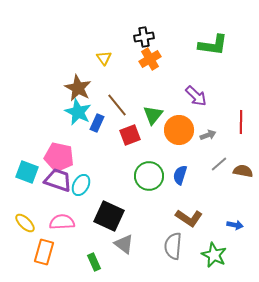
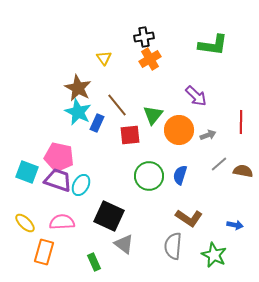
red square: rotated 15 degrees clockwise
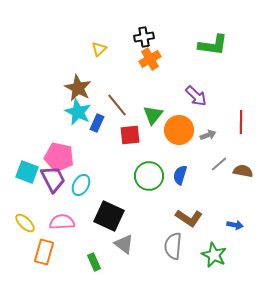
yellow triangle: moved 5 px left, 9 px up; rotated 21 degrees clockwise
purple trapezoid: moved 5 px left, 1 px up; rotated 44 degrees clockwise
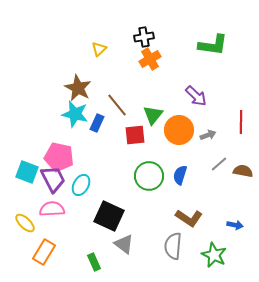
cyan star: moved 3 px left, 2 px down; rotated 12 degrees counterclockwise
red square: moved 5 px right
pink semicircle: moved 10 px left, 13 px up
orange rectangle: rotated 15 degrees clockwise
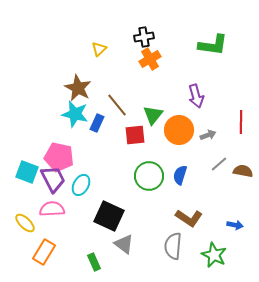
purple arrow: rotated 30 degrees clockwise
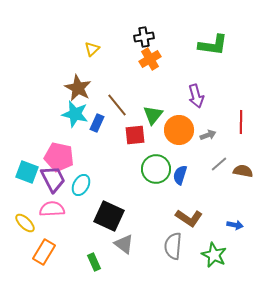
yellow triangle: moved 7 px left
green circle: moved 7 px right, 7 px up
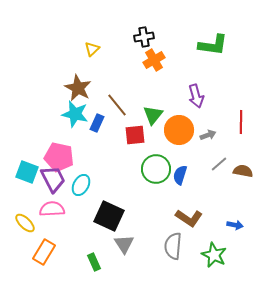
orange cross: moved 4 px right, 1 px down
gray triangle: rotated 20 degrees clockwise
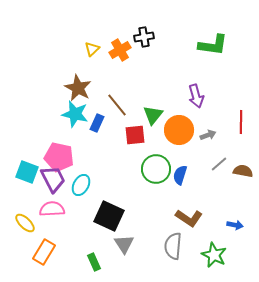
orange cross: moved 34 px left, 10 px up
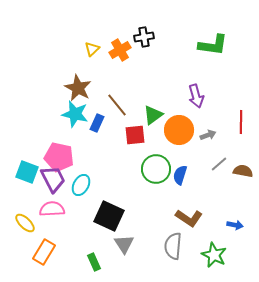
green triangle: rotated 15 degrees clockwise
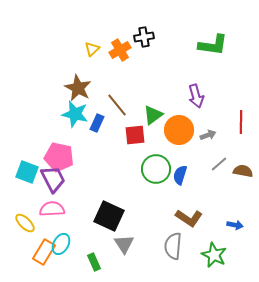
cyan ellipse: moved 20 px left, 59 px down
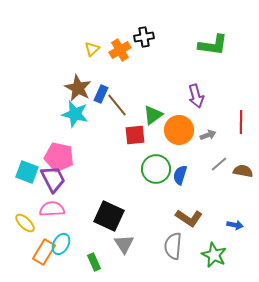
blue rectangle: moved 4 px right, 29 px up
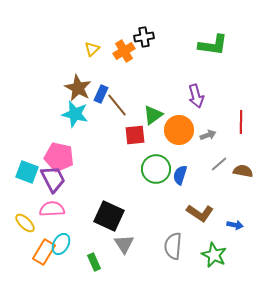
orange cross: moved 4 px right, 1 px down
brown L-shape: moved 11 px right, 5 px up
